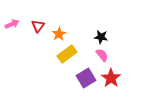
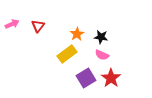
orange star: moved 18 px right
pink semicircle: rotated 152 degrees clockwise
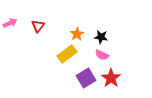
pink arrow: moved 2 px left, 1 px up
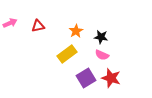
red triangle: rotated 40 degrees clockwise
orange star: moved 1 px left, 3 px up
red star: rotated 18 degrees counterclockwise
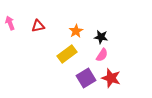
pink arrow: rotated 88 degrees counterclockwise
pink semicircle: rotated 80 degrees counterclockwise
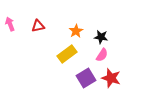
pink arrow: moved 1 px down
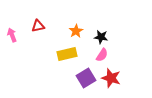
pink arrow: moved 2 px right, 11 px down
yellow rectangle: rotated 24 degrees clockwise
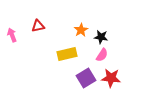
orange star: moved 5 px right, 1 px up
red star: rotated 12 degrees counterclockwise
